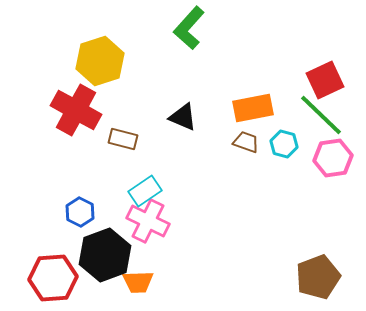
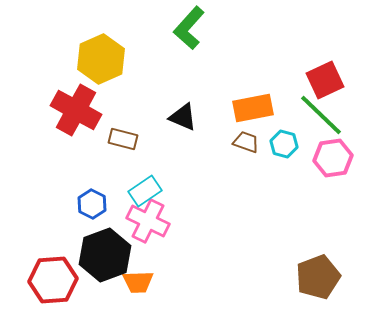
yellow hexagon: moved 1 px right, 2 px up; rotated 6 degrees counterclockwise
blue hexagon: moved 12 px right, 8 px up
red hexagon: moved 2 px down
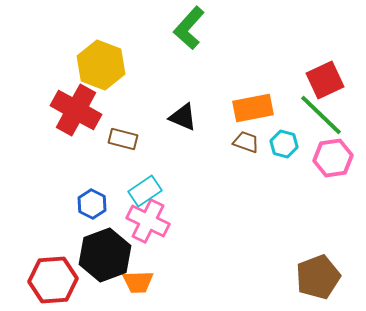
yellow hexagon: moved 6 px down; rotated 15 degrees counterclockwise
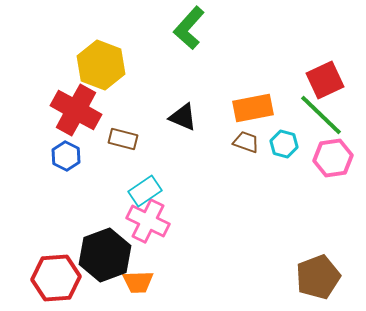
blue hexagon: moved 26 px left, 48 px up
red hexagon: moved 3 px right, 2 px up
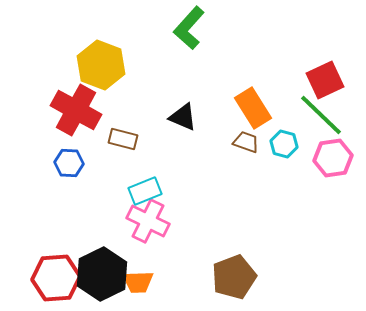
orange rectangle: rotated 69 degrees clockwise
blue hexagon: moved 3 px right, 7 px down; rotated 24 degrees counterclockwise
cyan rectangle: rotated 12 degrees clockwise
black hexagon: moved 3 px left, 19 px down; rotated 6 degrees counterclockwise
brown pentagon: moved 84 px left
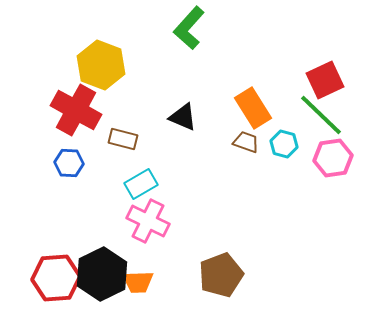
cyan rectangle: moved 4 px left, 7 px up; rotated 8 degrees counterclockwise
brown pentagon: moved 13 px left, 2 px up
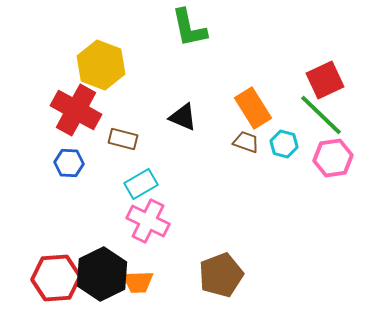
green L-shape: rotated 54 degrees counterclockwise
